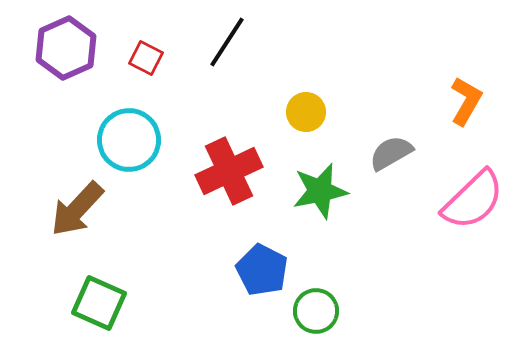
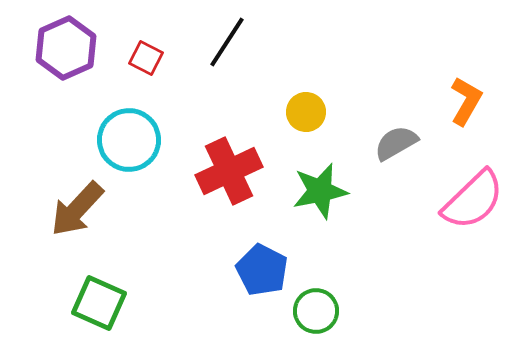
gray semicircle: moved 5 px right, 10 px up
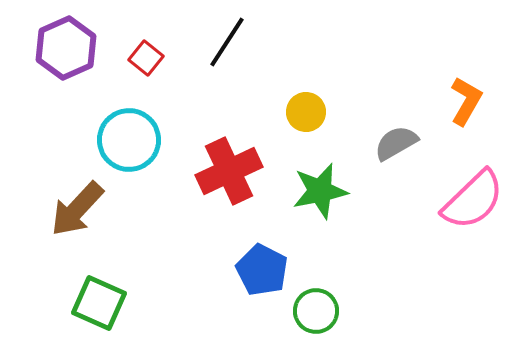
red square: rotated 12 degrees clockwise
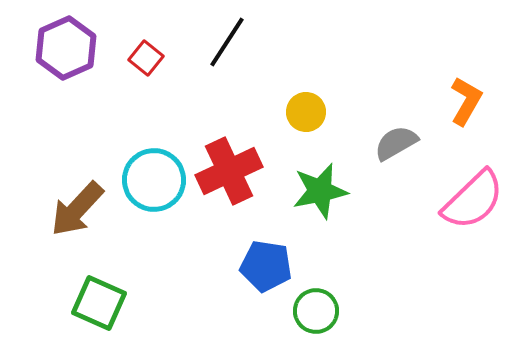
cyan circle: moved 25 px right, 40 px down
blue pentagon: moved 4 px right, 4 px up; rotated 18 degrees counterclockwise
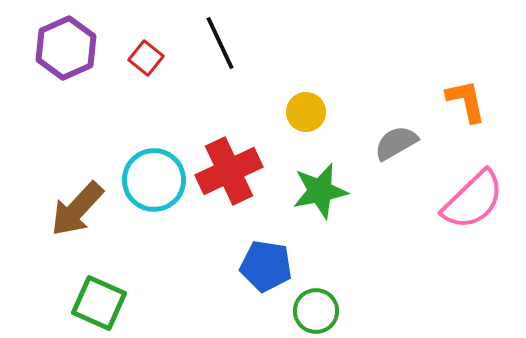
black line: moved 7 px left, 1 px down; rotated 58 degrees counterclockwise
orange L-shape: rotated 42 degrees counterclockwise
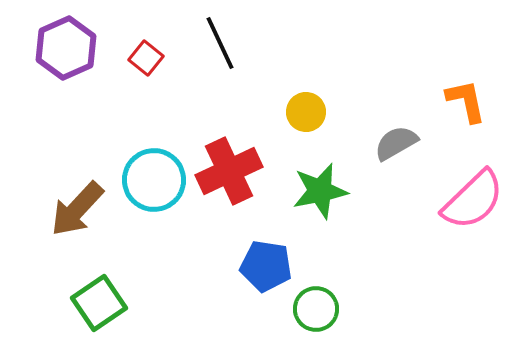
green square: rotated 32 degrees clockwise
green circle: moved 2 px up
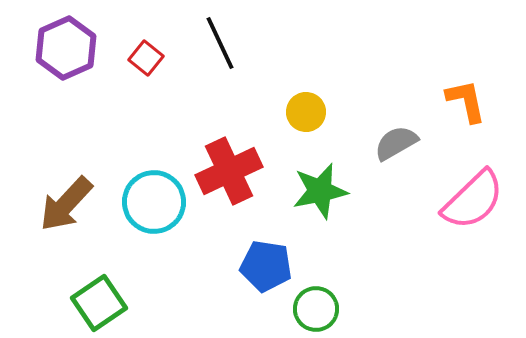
cyan circle: moved 22 px down
brown arrow: moved 11 px left, 5 px up
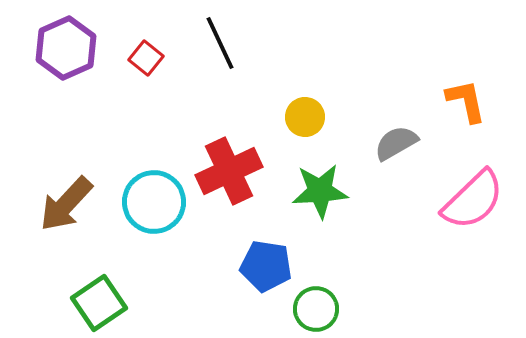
yellow circle: moved 1 px left, 5 px down
green star: rotated 8 degrees clockwise
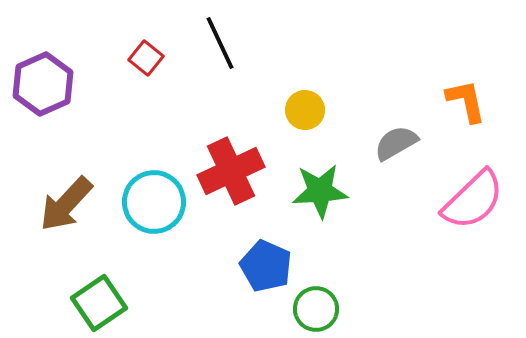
purple hexagon: moved 23 px left, 36 px down
yellow circle: moved 7 px up
red cross: moved 2 px right
blue pentagon: rotated 15 degrees clockwise
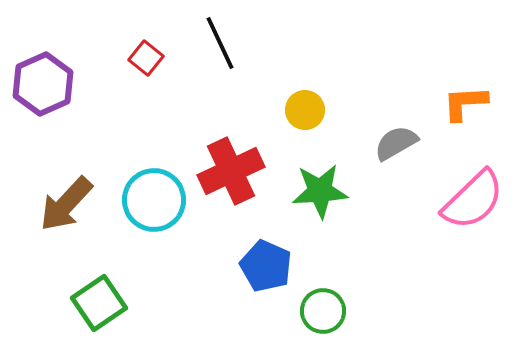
orange L-shape: moved 1 px left, 2 px down; rotated 81 degrees counterclockwise
cyan circle: moved 2 px up
green circle: moved 7 px right, 2 px down
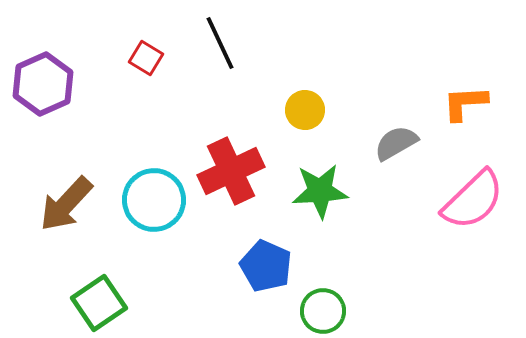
red square: rotated 8 degrees counterclockwise
